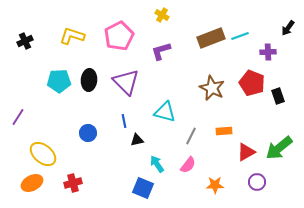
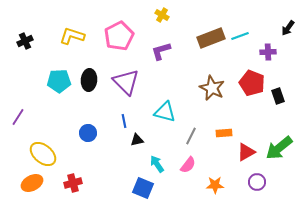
orange rectangle: moved 2 px down
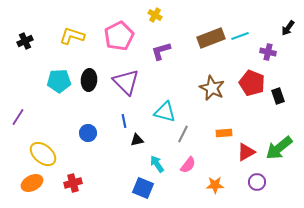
yellow cross: moved 7 px left
purple cross: rotated 14 degrees clockwise
gray line: moved 8 px left, 2 px up
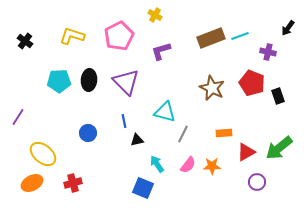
black cross: rotated 28 degrees counterclockwise
orange star: moved 3 px left, 19 px up
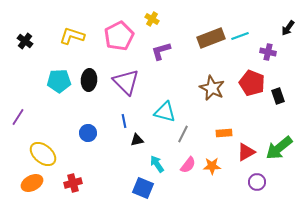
yellow cross: moved 3 px left, 4 px down
